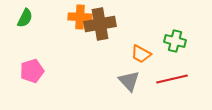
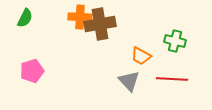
orange trapezoid: moved 2 px down
red line: rotated 16 degrees clockwise
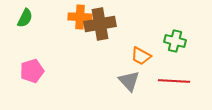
red line: moved 2 px right, 2 px down
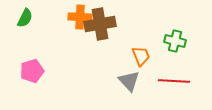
orange trapezoid: rotated 140 degrees counterclockwise
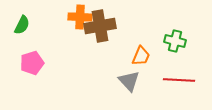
green semicircle: moved 3 px left, 7 px down
brown cross: moved 2 px down
orange trapezoid: rotated 45 degrees clockwise
pink pentagon: moved 8 px up
red line: moved 5 px right, 1 px up
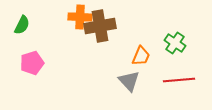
green cross: moved 2 px down; rotated 20 degrees clockwise
red line: rotated 8 degrees counterclockwise
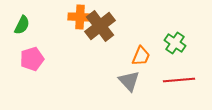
brown cross: rotated 28 degrees counterclockwise
pink pentagon: moved 4 px up
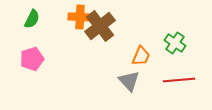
green semicircle: moved 10 px right, 6 px up
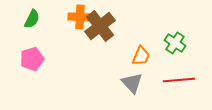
gray triangle: moved 3 px right, 2 px down
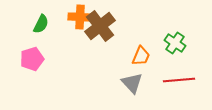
green semicircle: moved 9 px right, 5 px down
